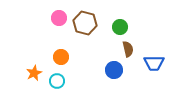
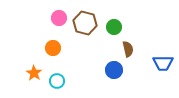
green circle: moved 6 px left
orange circle: moved 8 px left, 9 px up
blue trapezoid: moved 9 px right
orange star: rotated 14 degrees counterclockwise
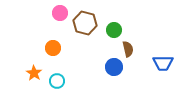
pink circle: moved 1 px right, 5 px up
green circle: moved 3 px down
blue circle: moved 3 px up
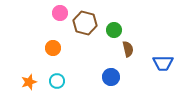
blue circle: moved 3 px left, 10 px down
orange star: moved 5 px left, 9 px down; rotated 21 degrees clockwise
